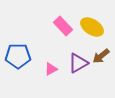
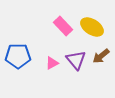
purple triangle: moved 2 px left, 3 px up; rotated 40 degrees counterclockwise
pink triangle: moved 1 px right, 6 px up
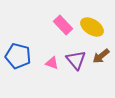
pink rectangle: moved 1 px up
blue pentagon: rotated 15 degrees clockwise
pink triangle: rotated 48 degrees clockwise
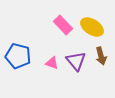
brown arrow: rotated 66 degrees counterclockwise
purple triangle: moved 1 px down
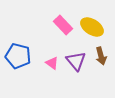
pink triangle: rotated 16 degrees clockwise
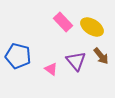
pink rectangle: moved 3 px up
brown arrow: rotated 24 degrees counterclockwise
pink triangle: moved 1 px left, 6 px down
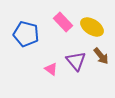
blue pentagon: moved 8 px right, 22 px up
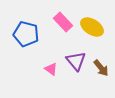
brown arrow: moved 12 px down
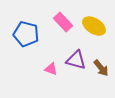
yellow ellipse: moved 2 px right, 1 px up
purple triangle: moved 1 px up; rotated 35 degrees counterclockwise
pink triangle: rotated 16 degrees counterclockwise
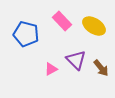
pink rectangle: moved 1 px left, 1 px up
purple triangle: rotated 30 degrees clockwise
pink triangle: rotated 48 degrees counterclockwise
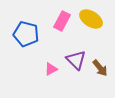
pink rectangle: rotated 72 degrees clockwise
yellow ellipse: moved 3 px left, 7 px up
brown arrow: moved 1 px left
